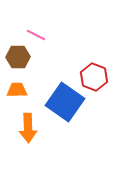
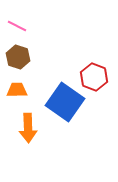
pink line: moved 19 px left, 9 px up
brown hexagon: rotated 20 degrees clockwise
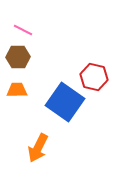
pink line: moved 6 px right, 4 px down
brown hexagon: rotated 20 degrees counterclockwise
red hexagon: rotated 8 degrees counterclockwise
orange arrow: moved 10 px right, 20 px down; rotated 28 degrees clockwise
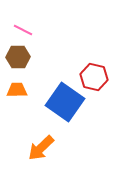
orange arrow: moved 3 px right; rotated 20 degrees clockwise
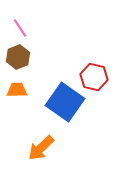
pink line: moved 3 px left, 2 px up; rotated 30 degrees clockwise
brown hexagon: rotated 20 degrees counterclockwise
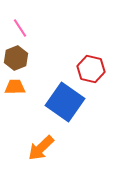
brown hexagon: moved 2 px left, 1 px down
red hexagon: moved 3 px left, 8 px up
orange trapezoid: moved 2 px left, 3 px up
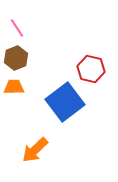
pink line: moved 3 px left
orange trapezoid: moved 1 px left
blue square: rotated 18 degrees clockwise
orange arrow: moved 6 px left, 2 px down
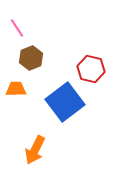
brown hexagon: moved 15 px right
orange trapezoid: moved 2 px right, 2 px down
orange arrow: rotated 20 degrees counterclockwise
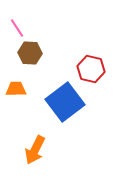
brown hexagon: moved 1 px left, 5 px up; rotated 25 degrees clockwise
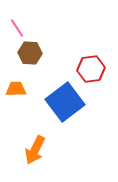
red hexagon: rotated 20 degrees counterclockwise
